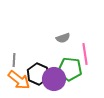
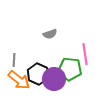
gray semicircle: moved 13 px left, 4 px up
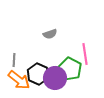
green pentagon: rotated 20 degrees clockwise
purple circle: moved 1 px right, 1 px up
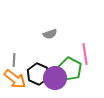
orange arrow: moved 4 px left, 1 px up
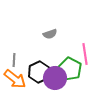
black hexagon: moved 1 px right, 2 px up; rotated 10 degrees clockwise
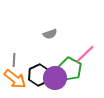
pink line: rotated 55 degrees clockwise
black hexagon: moved 3 px down
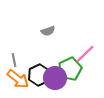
gray semicircle: moved 2 px left, 3 px up
gray line: rotated 16 degrees counterclockwise
green pentagon: rotated 20 degrees clockwise
orange arrow: moved 3 px right
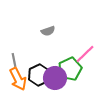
orange arrow: rotated 25 degrees clockwise
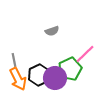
gray semicircle: moved 4 px right
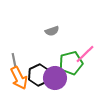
green pentagon: moved 1 px right, 6 px up; rotated 10 degrees clockwise
orange arrow: moved 1 px right, 1 px up
